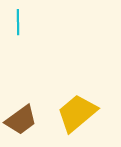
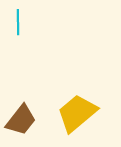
brown trapezoid: rotated 16 degrees counterclockwise
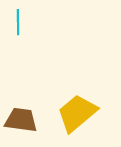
brown trapezoid: rotated 120 degrees counterclockwise
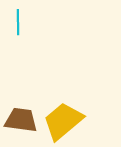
yellow trapezoid: moved 14 px left, 8 px down
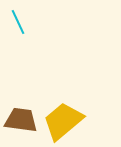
cyan line: rotated 25 degrees counterclockwise
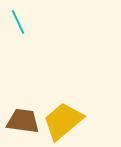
brown trapezoid: moved 2 px right, 1 px down
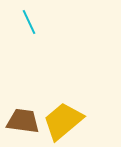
cyan line: moved 11 px right
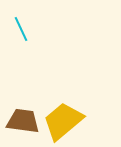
cyan line: moved 8 px left, 7 px down
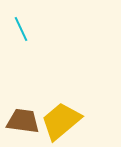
yellow trapezoid: moved 2 px left
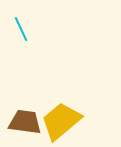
brown trapezoid: moved 2 px right, 1 px down
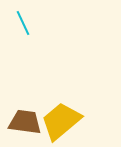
cyan line: moved 2 px right, 6 px up
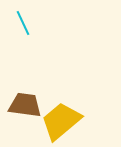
brown trapezoid: moved 17 px up
